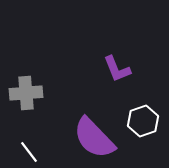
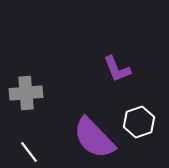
white hexagon: moved 4 px left, 1 px down
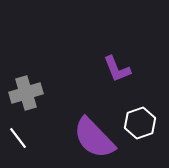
gray cross: rotated 12 degrees counterclockwise
white hexagon: moved 1 px right, 1 px down
white line: moved 11 px left, 14 px up
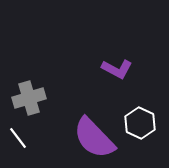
purple L-shape: rotated 40 degrees counterclockwise
gray cross: moved 3 px right, 5 px down
white hexagon: rotated 16 degrees counterclockwise
